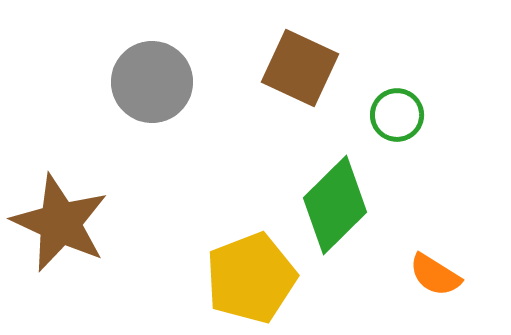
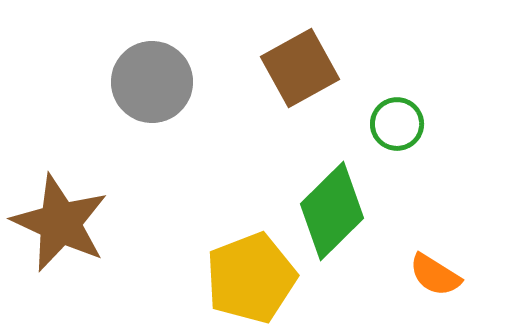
brown square: rotated 36 degrees clockwise
green circle: moved 9 px down
green diamond: moved 3 px left, 6 px down
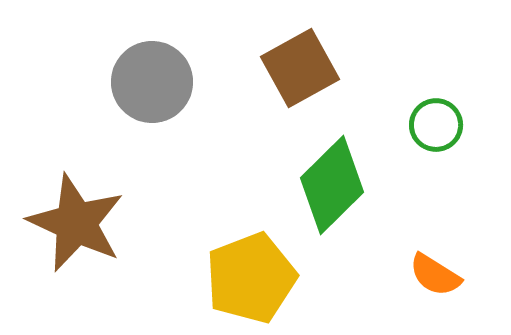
green circle: moved 39 px right, 1 px down
green diamond: moved 26 px up
brown star: moved 16 px right
